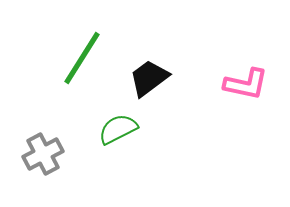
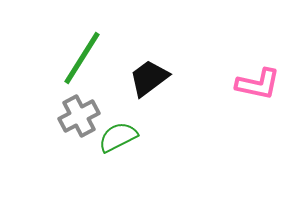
pink L-shape: moved 12 px right
green semicircle: moved 8 px down
gray cross: moved 36 px right, 38 px up
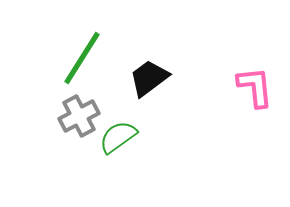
pink L-shape: moved 3 px left, 3 px down; rotated 108 degrees counterclockwise
green semicircle: rotated 9 degrees counterclockwise
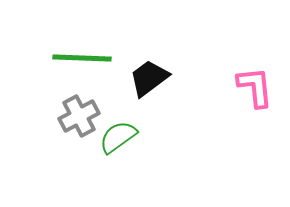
green line: rotated 60 degrees clockwise
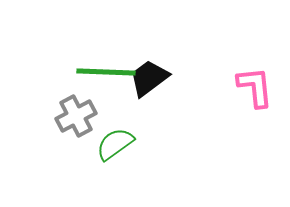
green line: moved 24 px right, 14 px down
gray cross: moved 3 px left
green semicircle: moved 3 px left, 7 px down
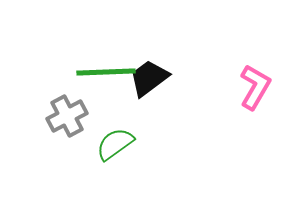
green line: rotated 4 degrees counterclockwise
pink L-shape: rotated 36 degrees clockwise
gray cross: moved 9 px left
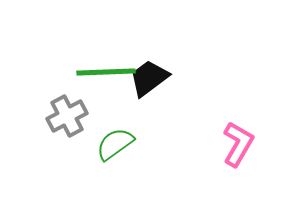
pink L-shape: moved 17 px left, 57 px down
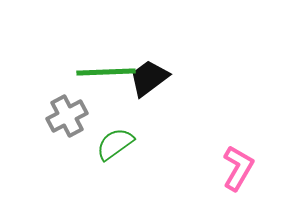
pink L-shape: moved 24 px down
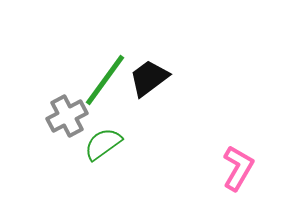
green line: moved 1 px left, 8 px down; rotated 52 degrees counterclockwise
green semicircle: moved 12 px left
